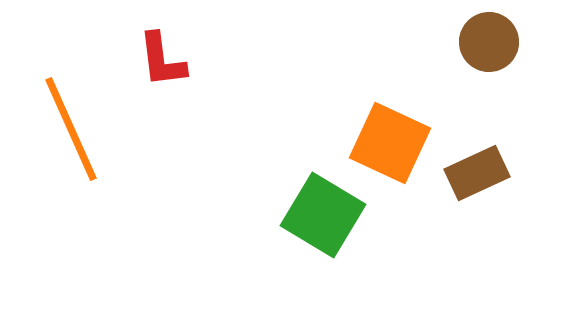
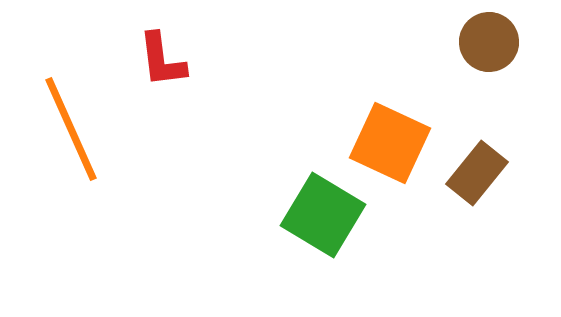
brown rectangle: rotated 26 degrees counterclockwise
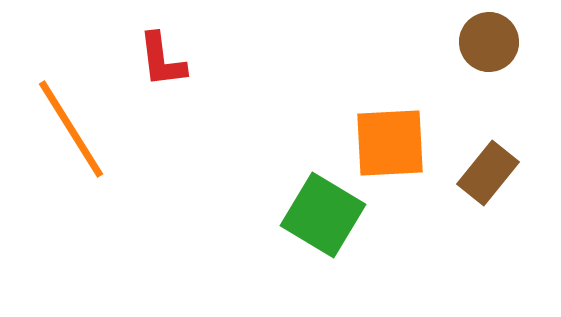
orange line: rotated 8 degrees counterclockwise
orange square: rotated 28 degrees counterclockwise
brown rectangle: moved 11 px right
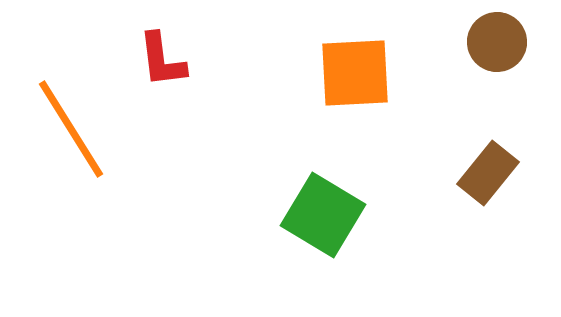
brown circle: moved 8 px right
orange square: moved 35 px left, 70 px up
